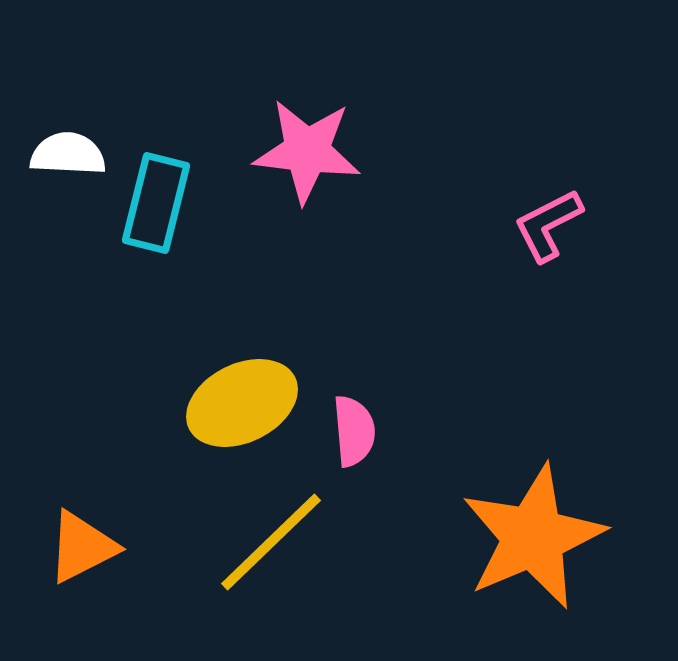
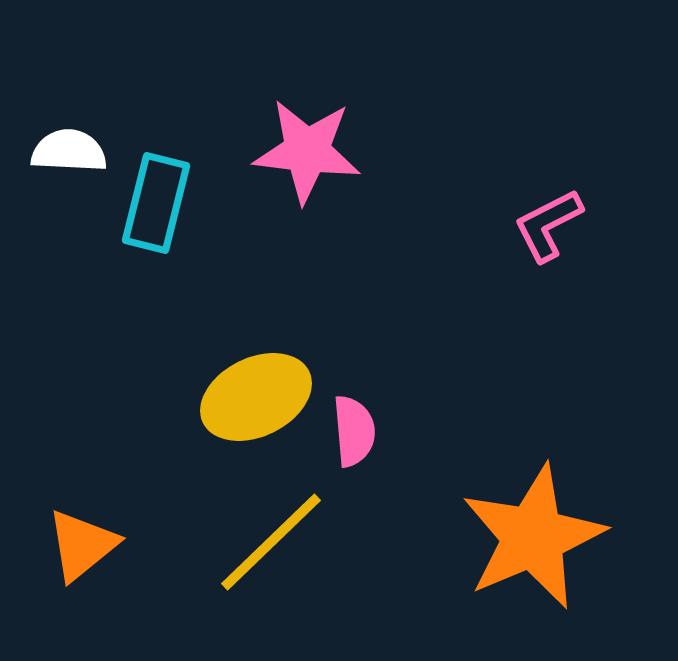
white semicircle: moved 1 px right, 3 px up
yellow ellipse: moved 14 px right, 6 px up
orange triangle: moved 2 px up; rotated 12 degrees counterclockwise
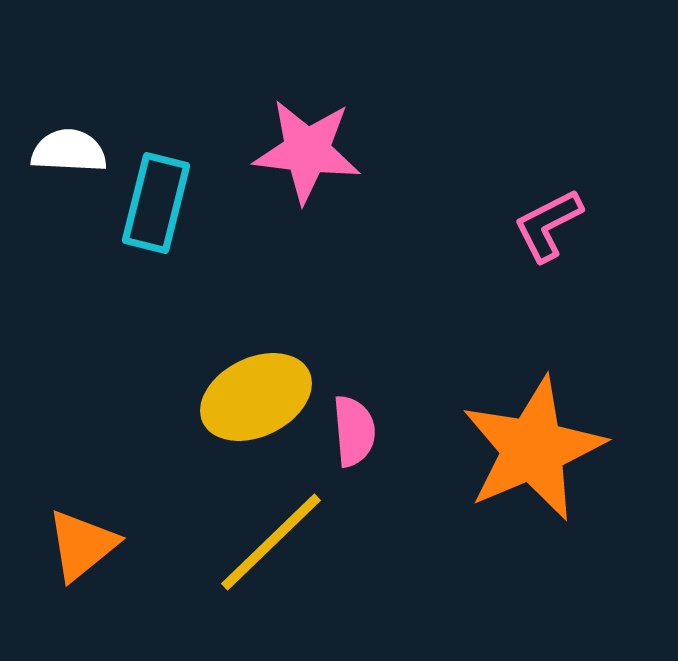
orange star: moved 88 px up
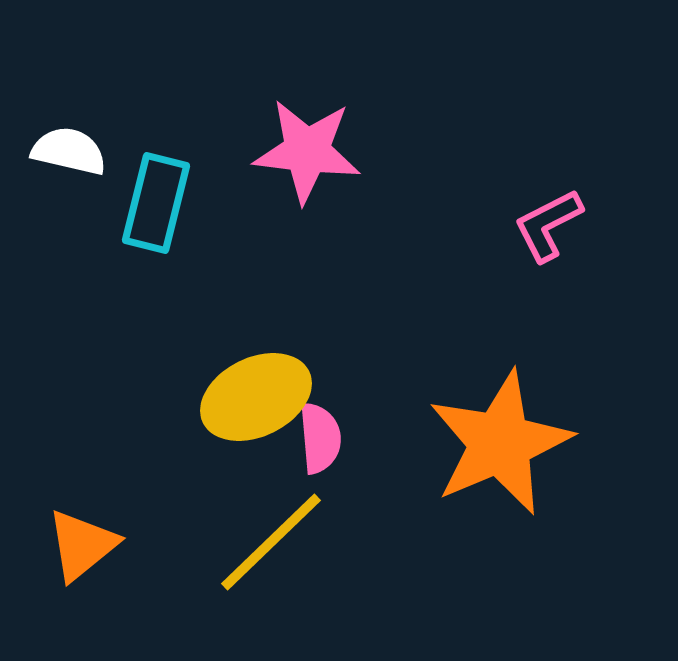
white semicircle: rotated 10 degrees clockwise
pink semicircle: moved 34 px left, 7 px down
orange star: moved 33 px left, 6 px up
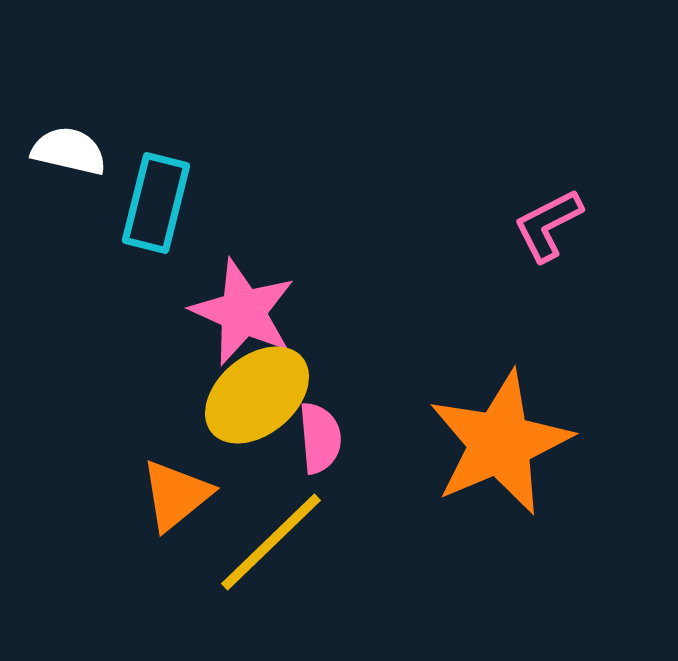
pink star: moved 64 px left, 161 px down; rotated 17 degrees clockwise
yellow ellipse: moved 1 px right, 2 px up; rotated 14 degrees counterclockwise
orange triangle: moved 94 px right, 50 px up
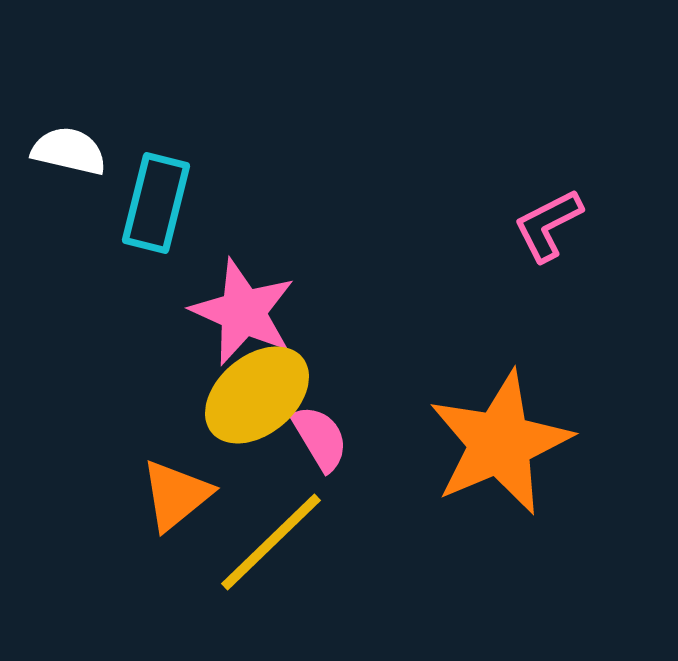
pink semicircle: rotated 26 degrees counterclockwise
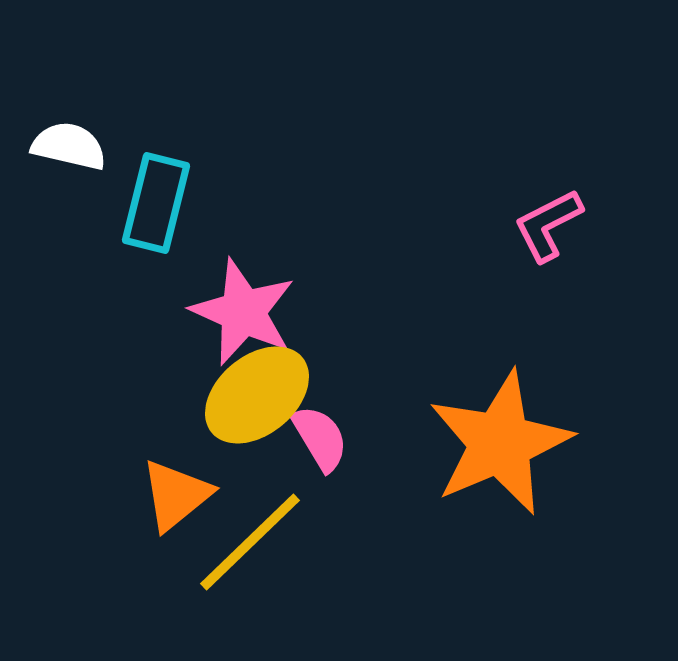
white semicircle: moved 5 px up
yellow line: moved 21 px left
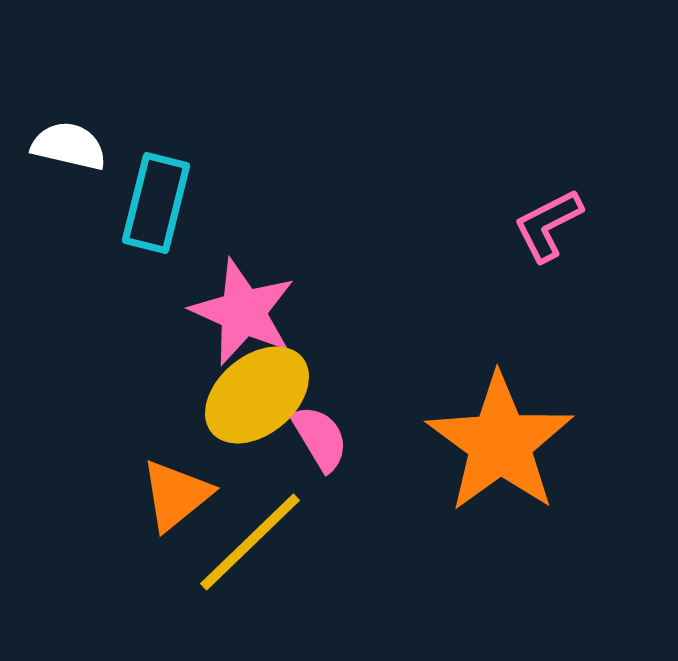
orange star: rotated 13 degrees counterclockwise
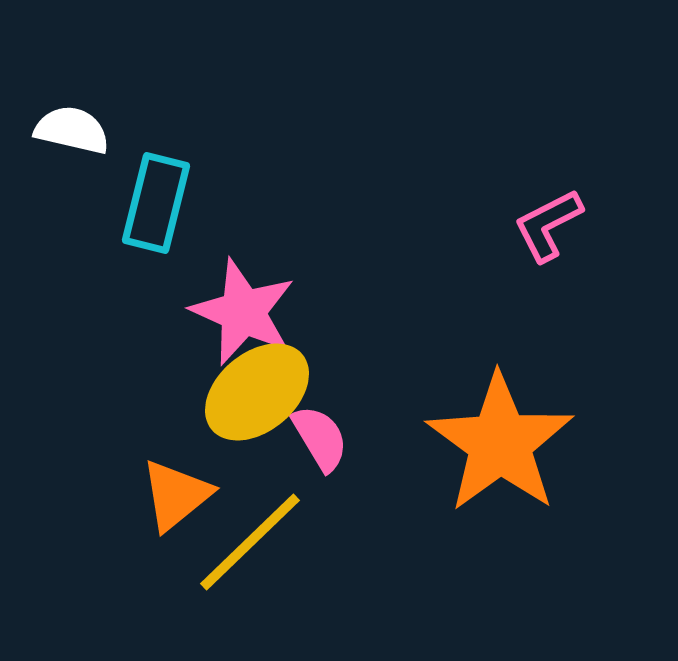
white semicircle: moved 3 px right, 16 px up
yellow ellipse: moved 3 px up
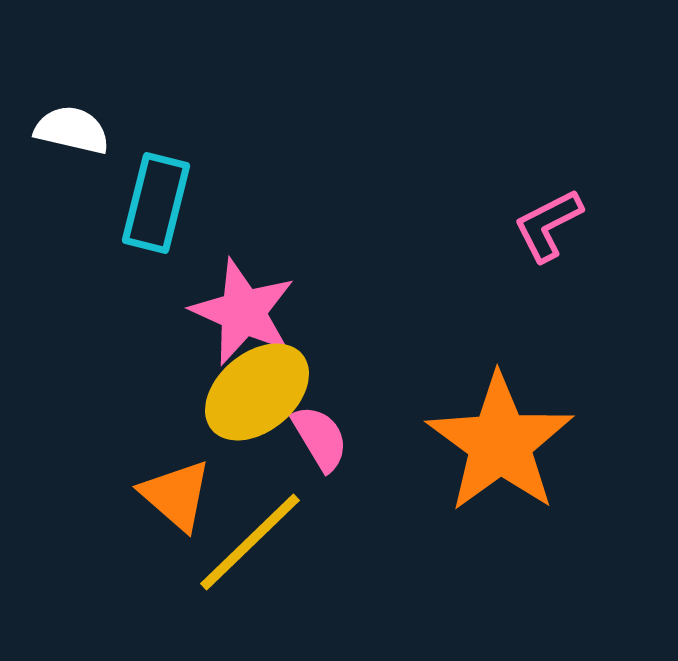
orange triangle: rotated 40 degrees counterclockwise
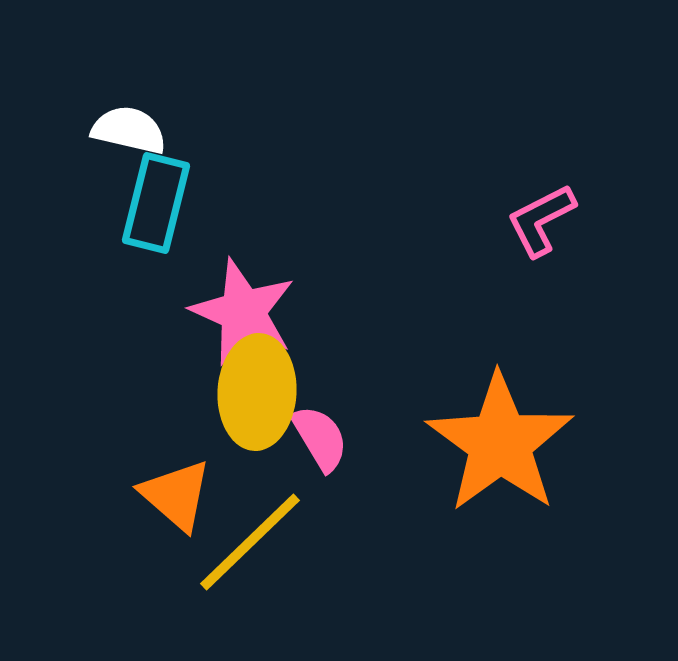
white semicircle: moved 57 px right
pink L-shape: moved 7 px left, 5 px up
yellow ellipse: rotated 47 degrees counterclockwise
